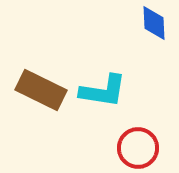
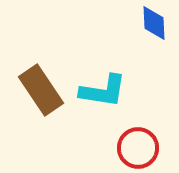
brown rectangle: rotated 30 degrees clockwise
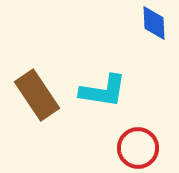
brown rectangle: moved 4 px left, 5 px down
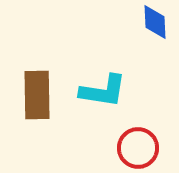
blue diamond: moved 1 px right, 1 px up
brown rectangle: rotated 33 degrees clockwise
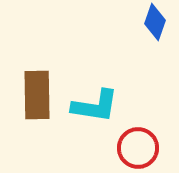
blue diamond: rotated 21 degrees clockwise
cyan L-shape: moved 8 px left, 15 px down
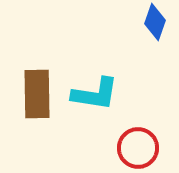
brown rectangle: moved 1 px up
cyan L-shape: moved 12 px up
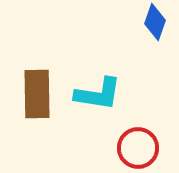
cyan L-shape: moved 3 px right
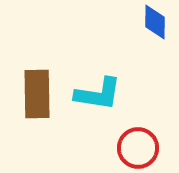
blue diamond: rotated 18 degrees counterclockwise
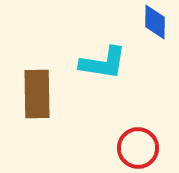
cyan L-shape: moved 5 px right, 31 px up
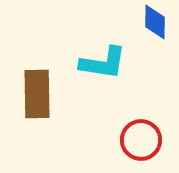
red circle: moved 3 px right, 8 px up
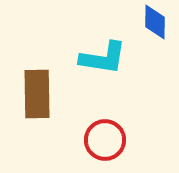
cyan L-shape: moved 5 px up
red circle: moved 36 px left
